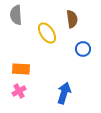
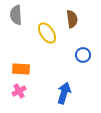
blue circle: moved 6 px down
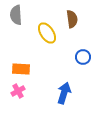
blue circle: moved 2 px down
pink cross: moved 1 px left
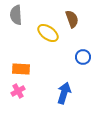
brown semicircle: rotated 12 degrees counterclockwise
yellow ellipse: moved 1 px right; rotated 20 degrees counterclockwise
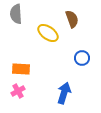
gray semicircle: moved 1 px up
blue circle: moved 1 px left, 1 px down
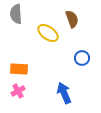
orange rectangle: moved 2 px left
blue arrow: rotated 40 degrees counterclockwise
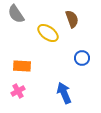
gray semicircle: rotated 30 degrees counterclockwise
orange rectangle: moved 3 px right, 3 px up
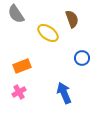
orange rectangle: rotated 24 degrees counterclockwise
pink cross: moved 1 px right, 1 px down
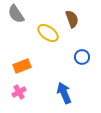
blue circle: moved 1 px up
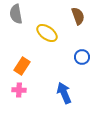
gray semicircle: rotated 24 degrees clockwise
brown semicircle: moved 6 px right, 3 px up
yellow ellipse: moved 1 px left
orange rectangle: rotated 36 degrees counterclockwise
pink cross: moved 2 px up; rotated 32 degrees clockwise
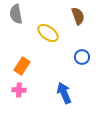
yellow ellipse: moved 1 px right
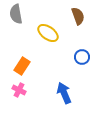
pink cross: rotated 24 degrees clockwise
